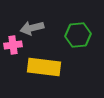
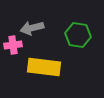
green hexagon: rotated 15 degrees clockwise
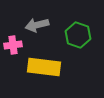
gray arrow: moved 5 px right, 3 px up
green hexagon: rotated 10 degrees clockwise
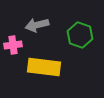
green hexagon: moved 2 px right
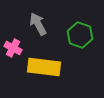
gray arrow: moved 1 px right, 1 px up; rotated 75 degrees clockwise
pink cross: moved 3 px down; rotated 36 degrees clockwise
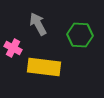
green hexagon: rotated 15 degrees counterclockwise
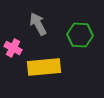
yellow rectangle: rotated 12 degrees counterclockwise
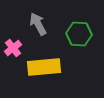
green hexagon: moved 1 px left, 1 px up
pink cross: rotated 24 degrees clockwise
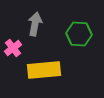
gray arrow: moved 3 px left; rotated 40 degrees clockwise
yellow rectangle: moved 3 px down
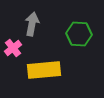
gray arrow: moved 3 px left
